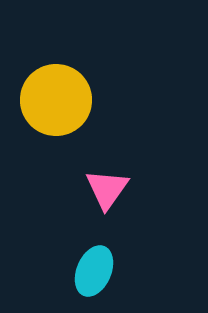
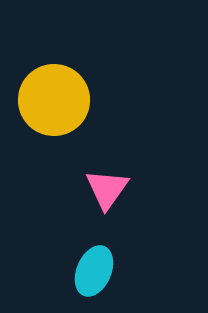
yellow circle: moved 2 px left
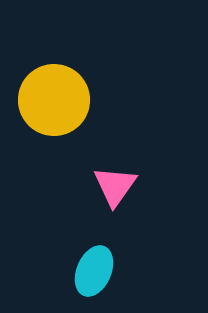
pink triangle: moved 8 px right, 3 px up
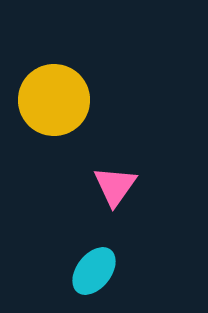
cyan ellipse: rotated 15 degrees clockwise
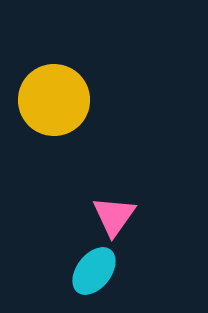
pink triangle: moved 1 px left, 30 px down
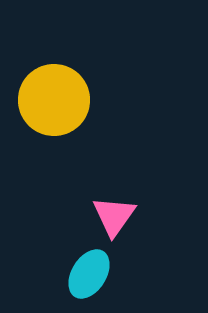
cyan ellipse: moved 5 px left, 3 px down; rotated 6 degrees counterclockwise
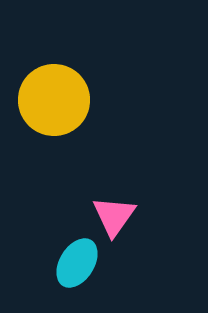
cyan ellipse: moved 12 px left, 11 px up
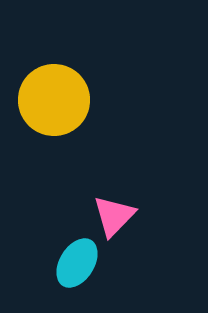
pink triangle: rotated 9 degrees clockwise
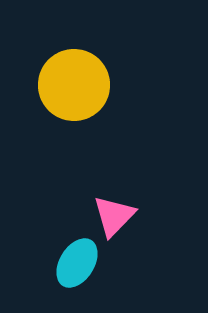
yellow circle: moved 20 px right, 15 px up
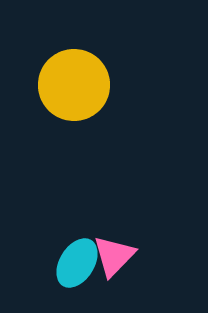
pink triangle: moved 40 px down
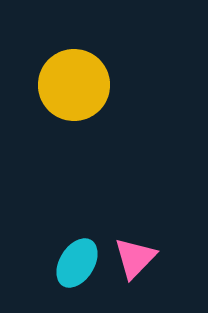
pink triangle: moved 21 px right, 2 px down
